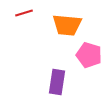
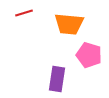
orange trapezoid: moved 2 px right, 1 px up
purple rectangle: moved 3 px up
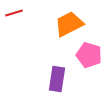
red line: moved 10 px left
orange trapezoid: rotated 148 degrees clockwise
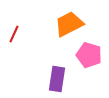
red line: moved 21 px down; rotated 48 degrees counterclockwise
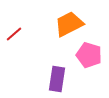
red line: rotated 24 degrees clockwise
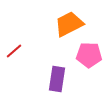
red line: moved 17 px down
pink pentagon: rotated 15 degrees counterclockwise
